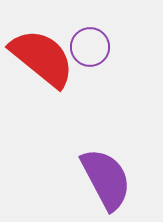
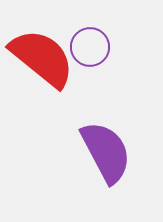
purple semicircle: moved 27 px up
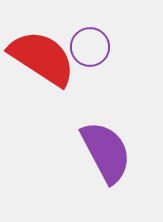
red semicircle: rotated 6 degrees counterclockwise
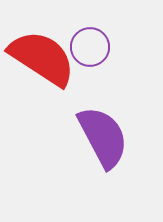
purple semicircle: moved 3 px left, 15 px up
